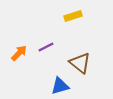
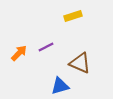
brown triangle: rotated 15 degrees counterclockwise
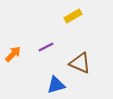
yellow rectangle: rotated 12 degrees counterclockwise
orange arrow: moved 6 px left, 1 px down
blue triangle: moved 4 px left, 1 px up
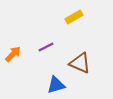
yellow rectangle: moved 1 px right, 1 px down
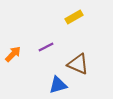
brown triangle: moved 2 px left, 1 px down
blue triangle: moved 2 px right
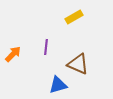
purple line: rotated 56 degrees counterclockwise
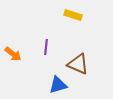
yellow rectangle: moved 1 px left, 2 px up; rotated 48 degrees clockwise
orange arrow: rotated 84 degrees clockwise
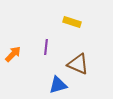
yellow rectangle: moved 1 px left, 7 px down
orange arrow: rotated 84 degrees counterclockwise
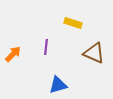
yellow rectangle: moved 1 px right, 1 px down
brown triangle: moved 16 px right, 11 px up
